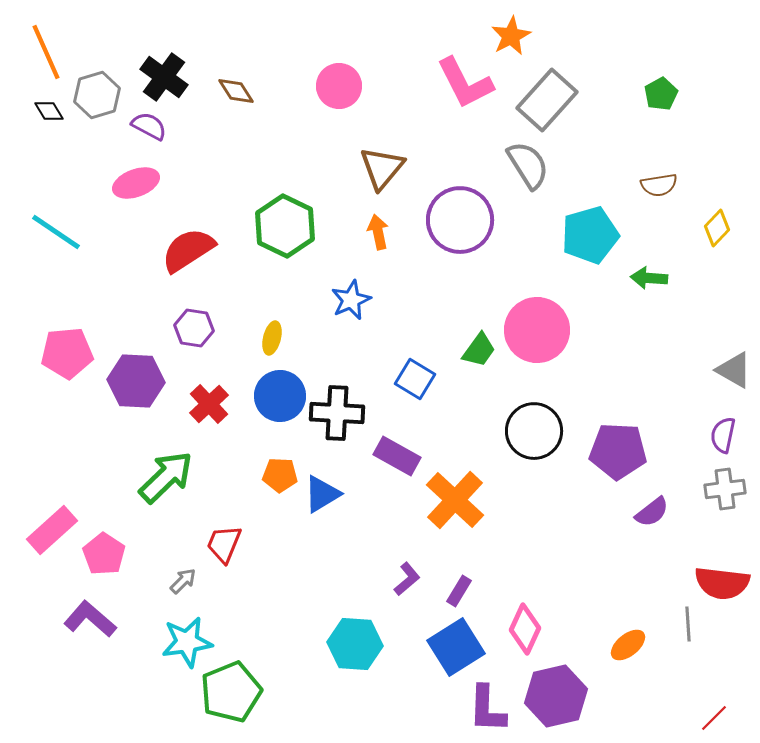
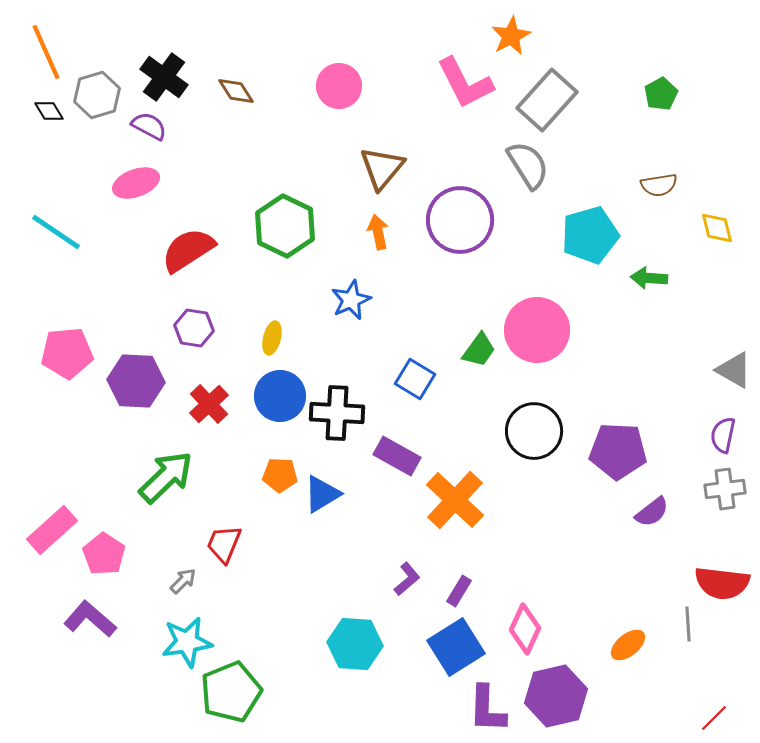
yellow diamond at (717, 228): rotated 57 degrees counterclockwise
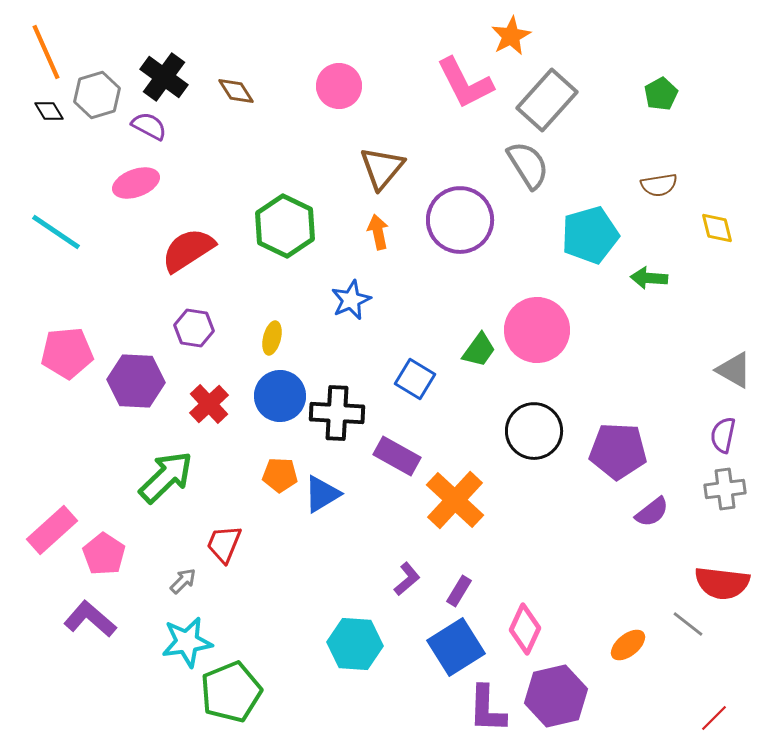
gray line at (688, 624): rotated 48 degrees counterclockwise
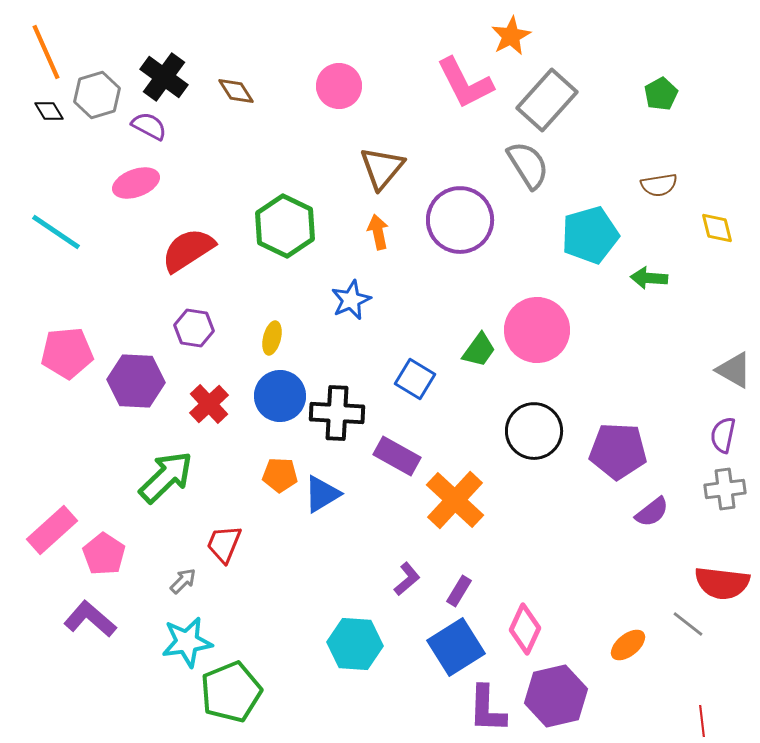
red line at (714, 718): moved 12 px left, 3 px down; rotated 52 degrees counterclockwise
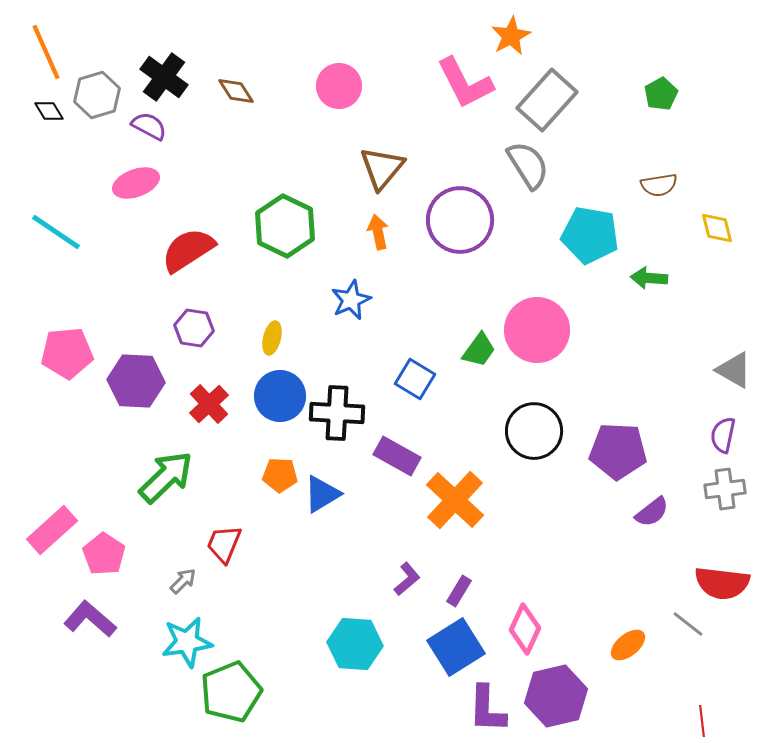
cyan pentagon at (590, 235): rotated 26 degrees clockwise
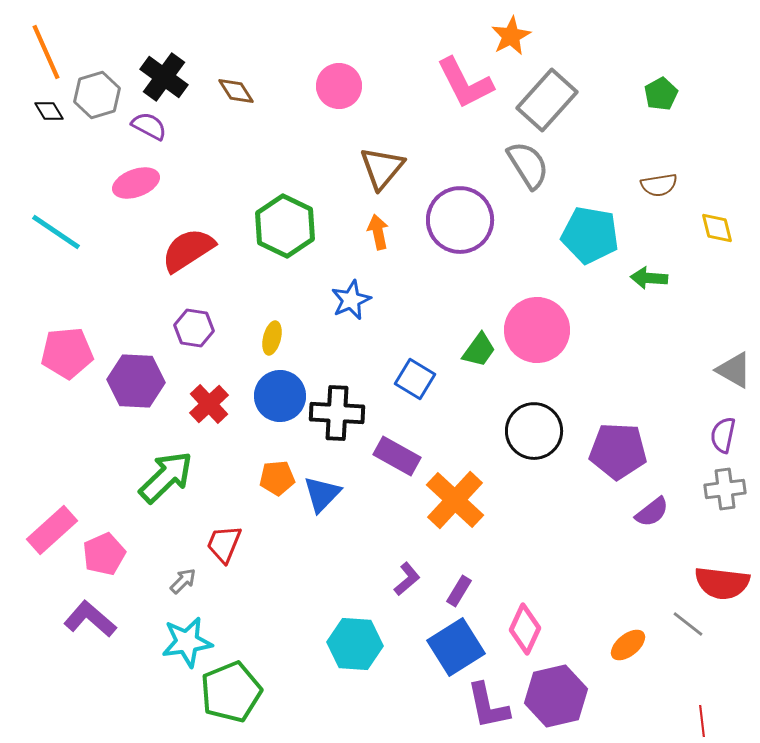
orange pentagon at (280, 475): moved 3 px left, 3 px down; rotated 8 degrees counterclockwise
blue triangle at (322, 494): rotated 15 degrees counterclockwise
pink pentagon at (104, 554): rotated 15 degrees clockwise
purple L-shape at (487, 709): moved 1 px right, 3 px up; rotated 14 degrees counterclockwise
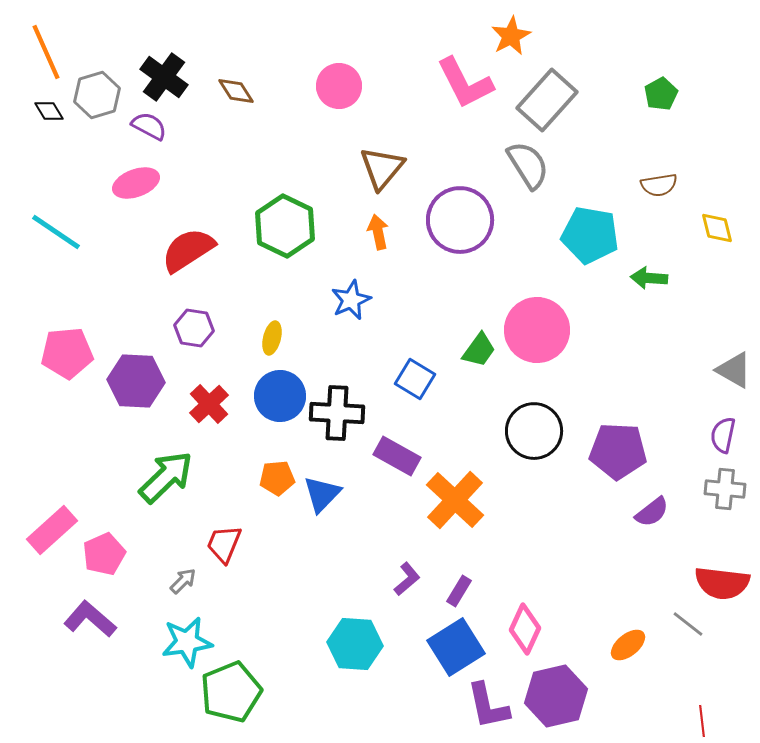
gray cross at (725, 489): rotated 12 degrees clockwise
